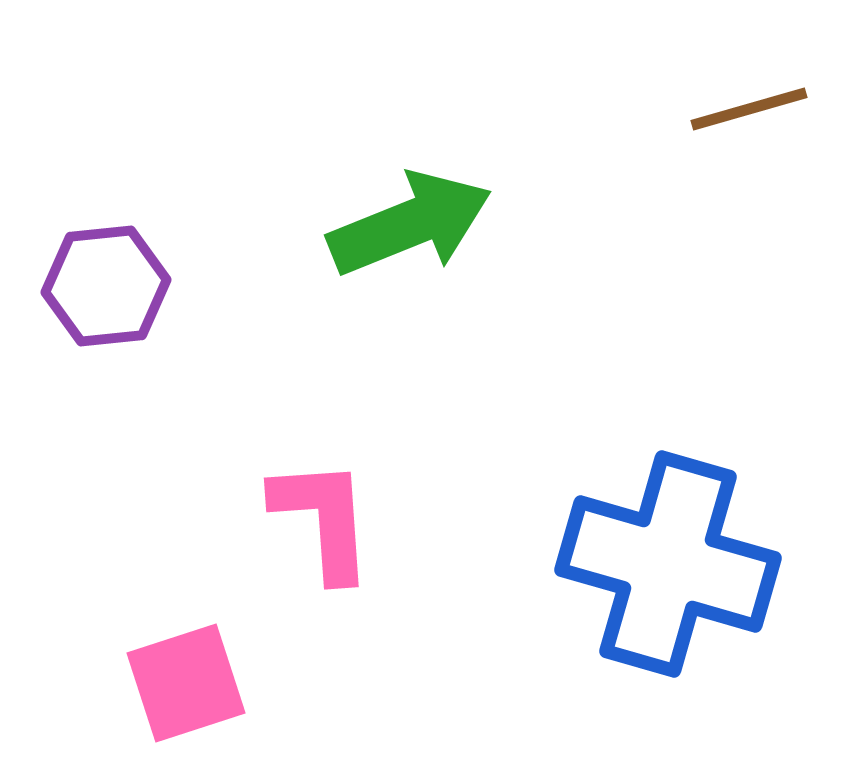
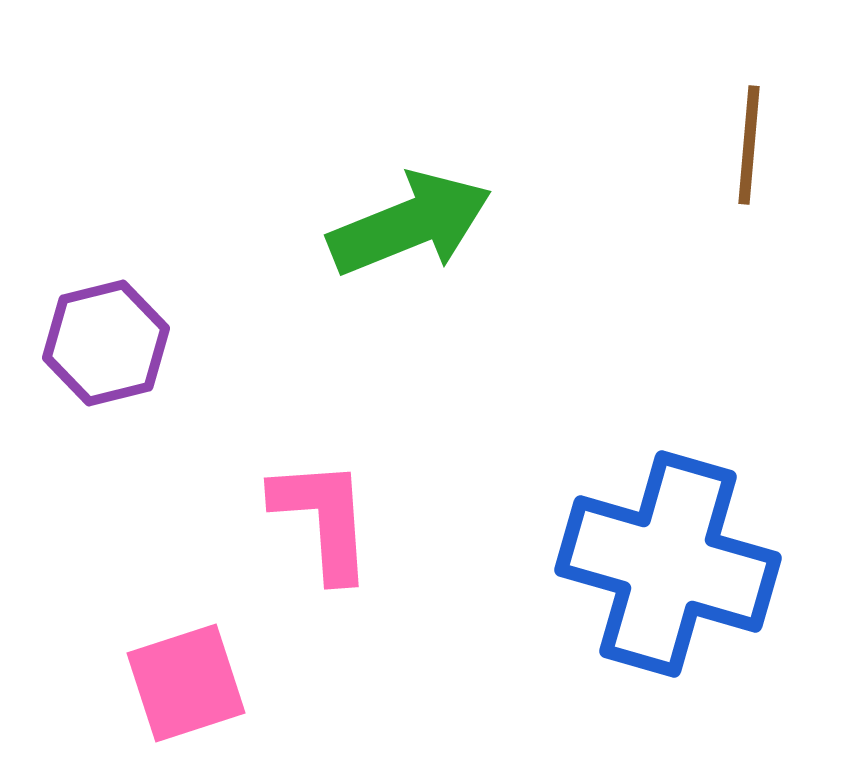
brown line: moved 36 px down; rotated 69 degrees counterclockwise
purple hexagon: moved 57 px down; rotated 8 degrees counterclockwise
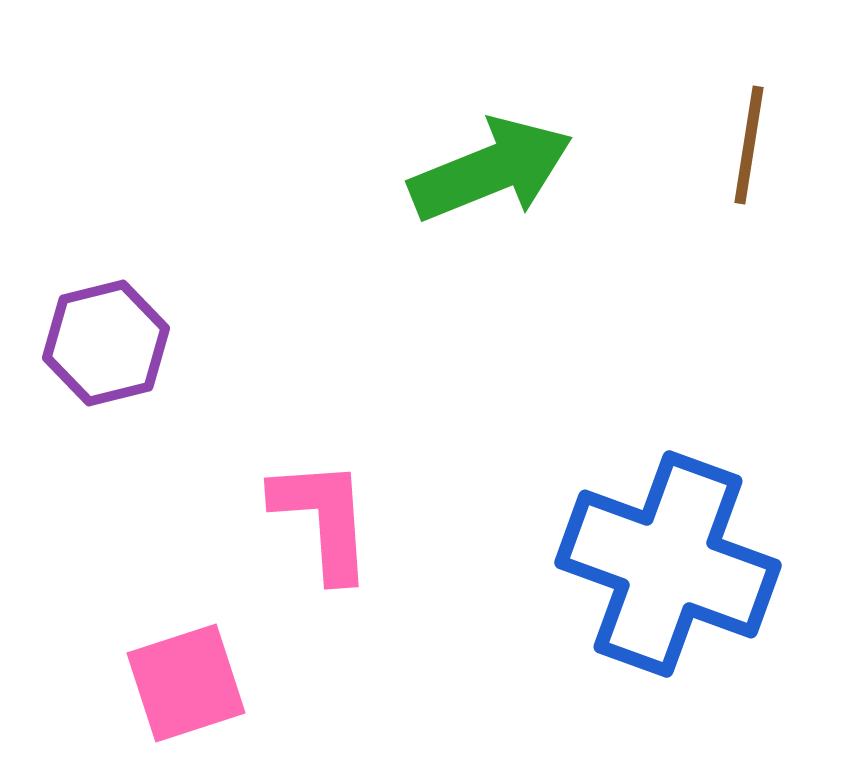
brown line: rotated 4 degrees clockwise
green arrow: moved 81 px right, 54 px up
blue cross: rotated 4 degrees clockwise
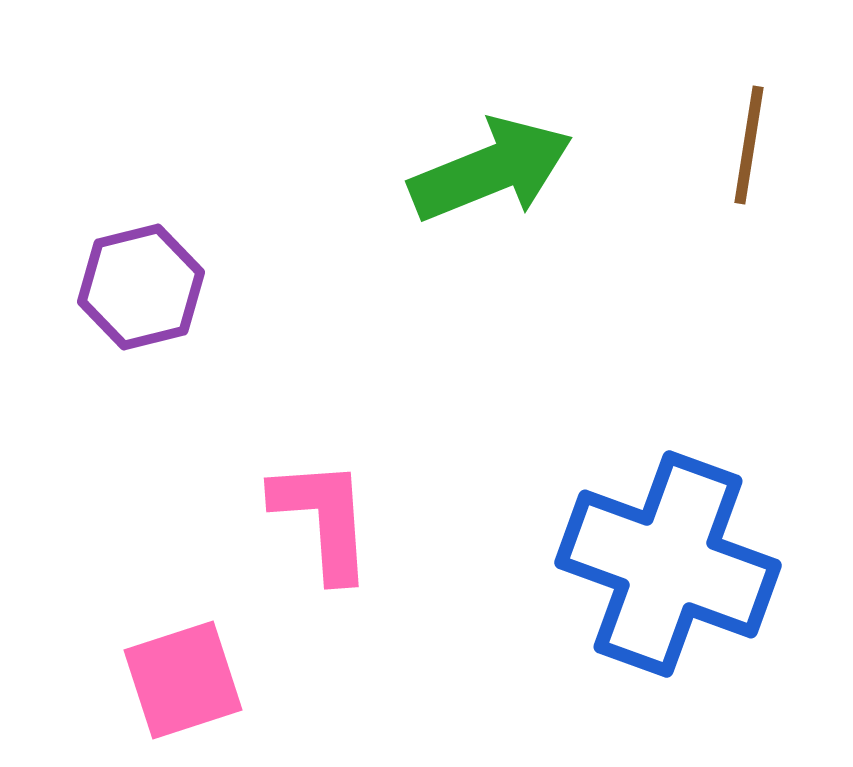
purple hexagon: moved 35 px right, 56 px up
pink square: moved 3 px left, 3 px up
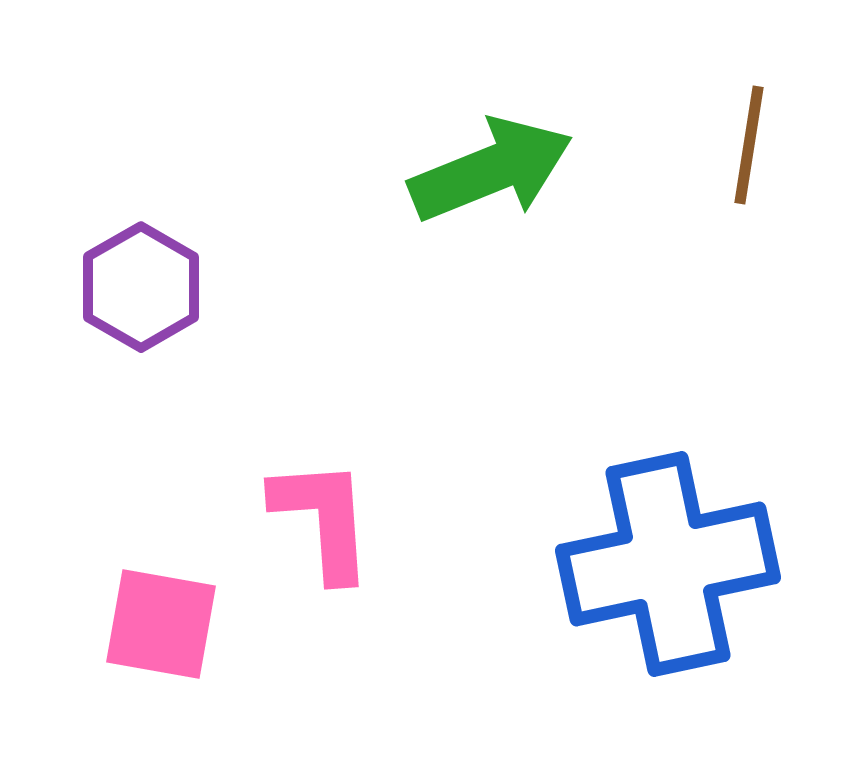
purple hexagon: rotated 16 degrees counterclockwise
blue cross: rotated 32 degrees counterclockwise
pink square: moved 22 px left, 56 px up; rotated 28 degrees clockwise
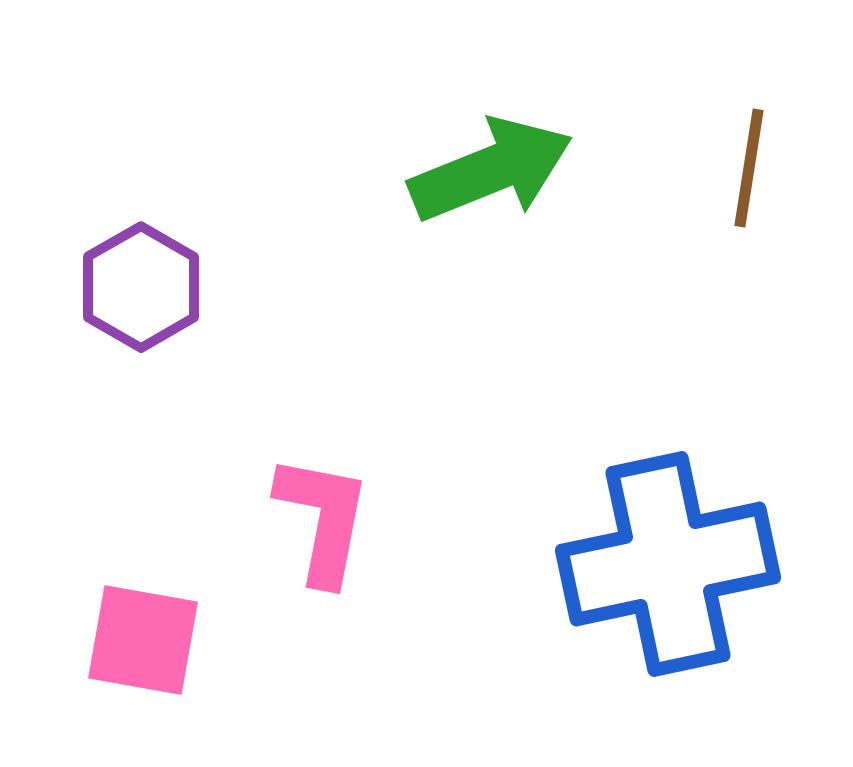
brown line: moved 23 px down
pink L-shape: rotated 15 degrees clockwise
pink square: moved 18 px left, 16 px down
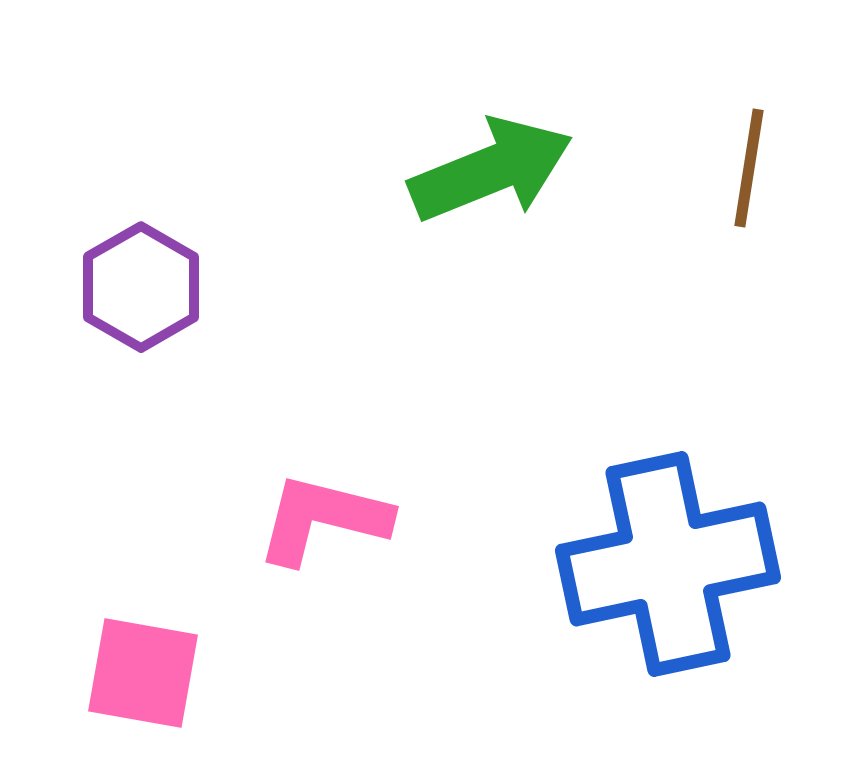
pink L-shape: rotated 87 degrees counterclockwise
pink square: moved 33 px down
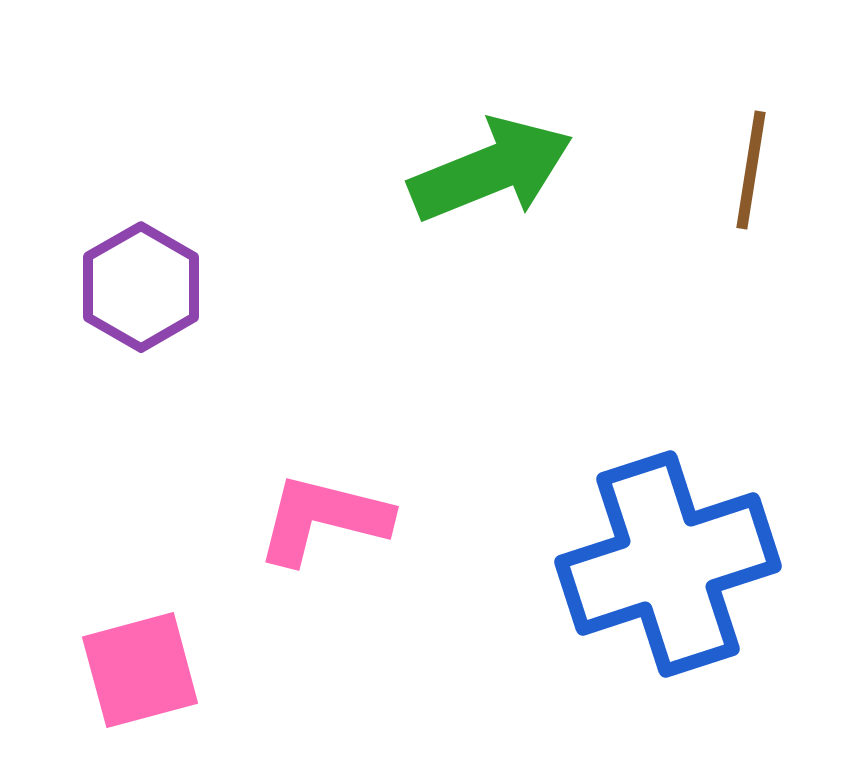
brown line: moved 2 px right, 2 px down
blue cross: rotated 6 degrees counterclockwise
pink square: moved 3 px left, 3 px up; rotated 25 degrees counterclockwise
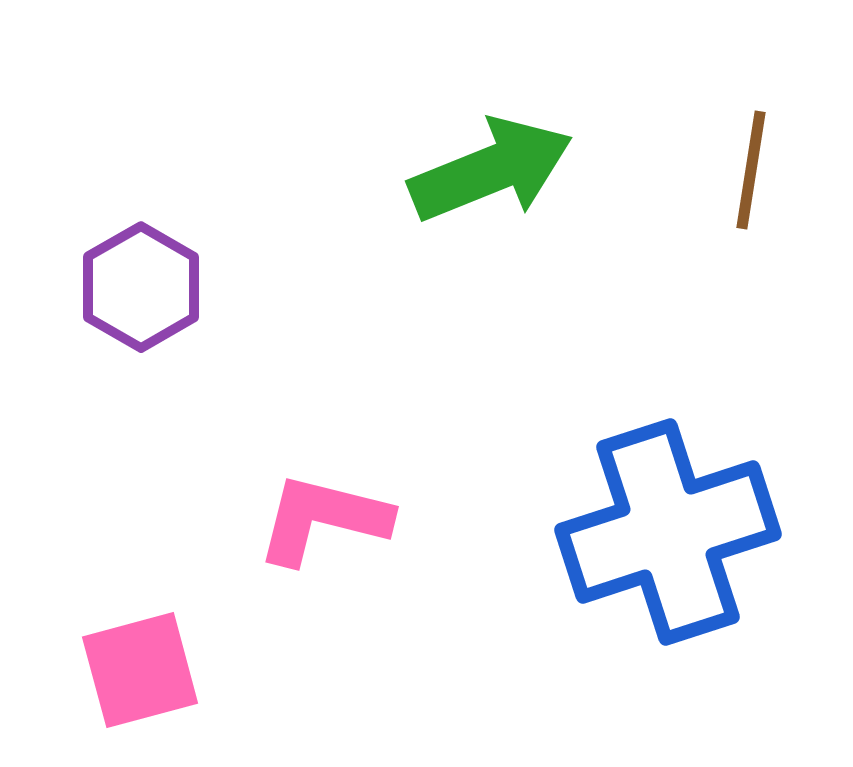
blue cross: moved 32 px up
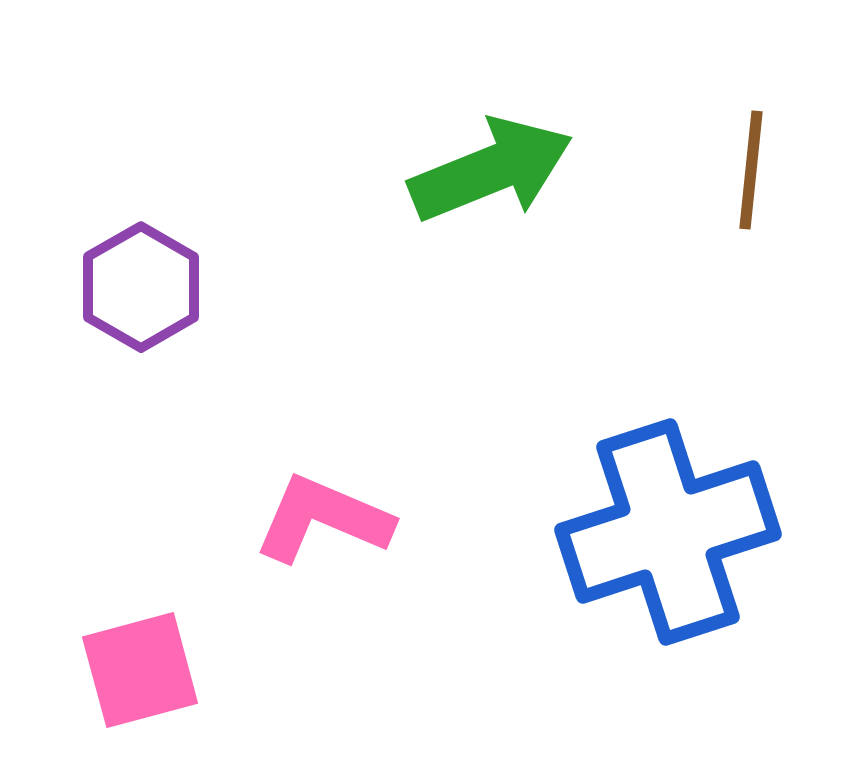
brown line: rotated 3 degrees counterclockwise
pink L-shape: rotated 9 degrees clockwise
